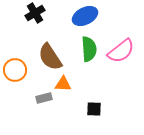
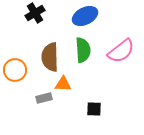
green semicircle: moved 6 px left, 1 px down
brown semicircle: rotated 32 degrees clockwise
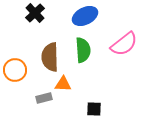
black cross: rotated 12 degrees counterclockwise
pink semicircle: moved 3 px right, 7 px up
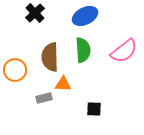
pink semicircle: moved 7 px down
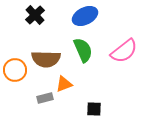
black cross: moved 2 px down
green semicircle: rotated 20 degrees counterclockwise
brown semicircle: moved 4 px left, 2 px down; rotated 88 degrees counterclockwise
orange triangle: moved 1 px right; rotated 24 degrees counterclockwise
gray rectangle: moved 1 px right
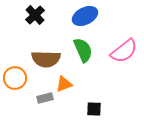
orange circle: moved 8 px down
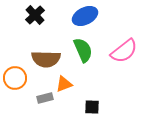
black square: moved 2 px left, 2 px up
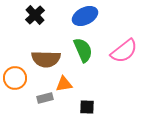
orange triangle: rotated 12 degrees clockwise
black square: moved 5 px left
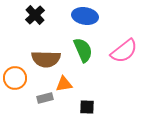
blue ellipse: rotated 35 degrees clockwise
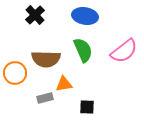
orange circle: moved 5 px up
